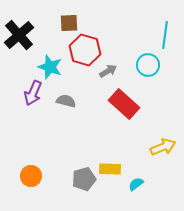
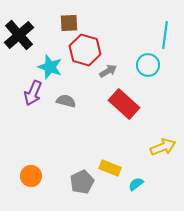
yellow rectangle: moved 1 px up; rotated 20 degrees clockwise
gray pentagon: moved 2 px left, 3 px down; rotated 10 degrees counterclockwise
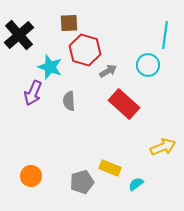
gray semicircle: moved 3 px right; rotated 108 degrees counterclockwise
gray pentagon: rotated 10 degrees clockwise
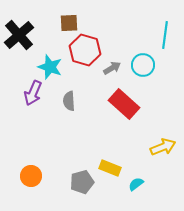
cyan circle: moved 5 px left
gray arrow: moved 4 px right, 3 px up
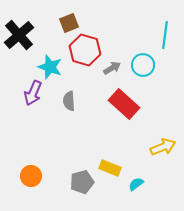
brown square: rotated 18 degrees counterclockwise
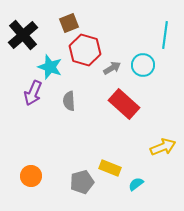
black cross: moved 4 px right
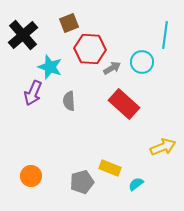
red hexagon: moved 5 px right, 1 px up; rotated 12 degrees counterclockwise
cyan circle: moved 1 px left, 3 px up
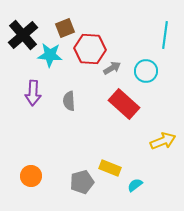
brown square: moved 4 px left, 5 px down
cyan circle: moved 4 px right, 9 px down
cyan star: moved 12 px up; rotated 15 degrees counterclockwise
purple arrow: rotated 20 degrees counterclockwise
yellow arrow: moved 6 px up
cyan semicircle: moved 1 px left, 1 px down
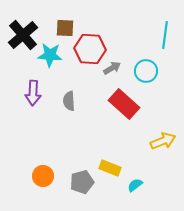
brown square: rotated 24 degrees clockwise
orange circle: moved 12 px right
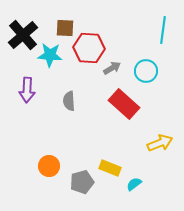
cyan line: moved 2 px left, 5 px up
red hexagon: moved 1 px left, 1 px up
purple arrow: moved 6 px left, 3 px up
yellow arrow: moved 3 px left, 2 px down
orange circle: moved 6 px right, 10 px up
cyan semicircle: moved 1 px left, 1 px up
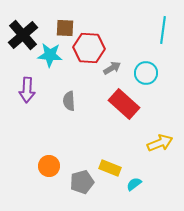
cyan circle: moved 2 px down
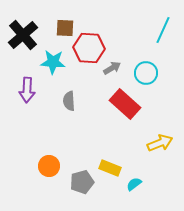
cyan line: rotated 16 degrees clockwise
cyan star: moved 3 px right, 7 px down
red rectangle: moved 1 px right
